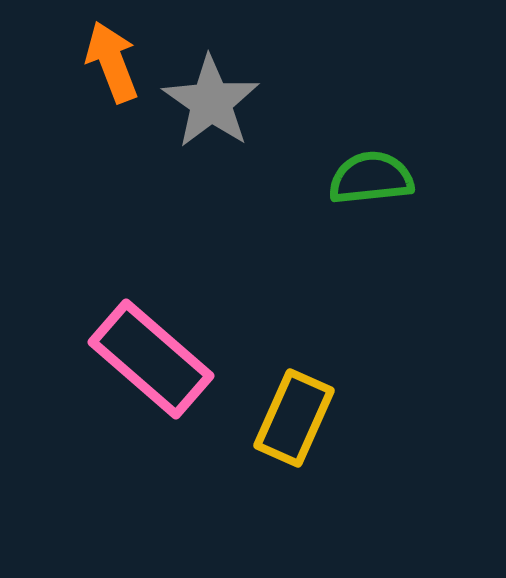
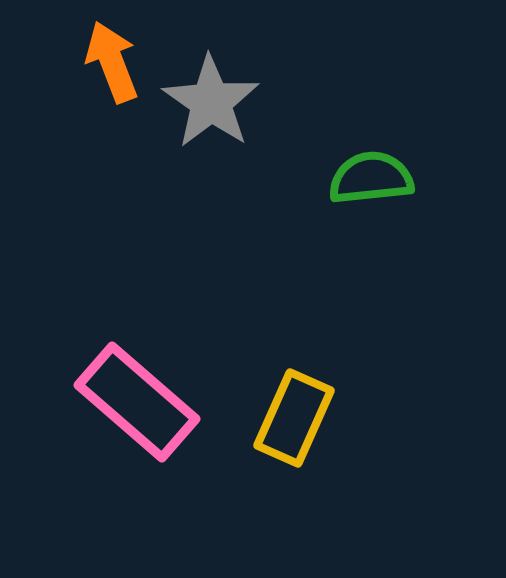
pink rectangle: moved 14 px left, 43 px down
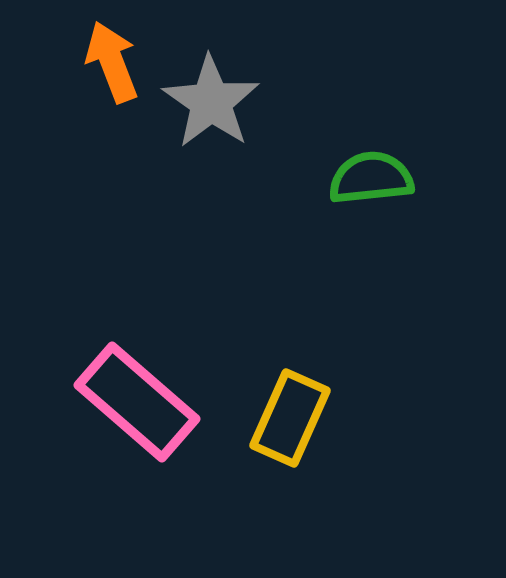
yellow rectangle: moved 4 px left
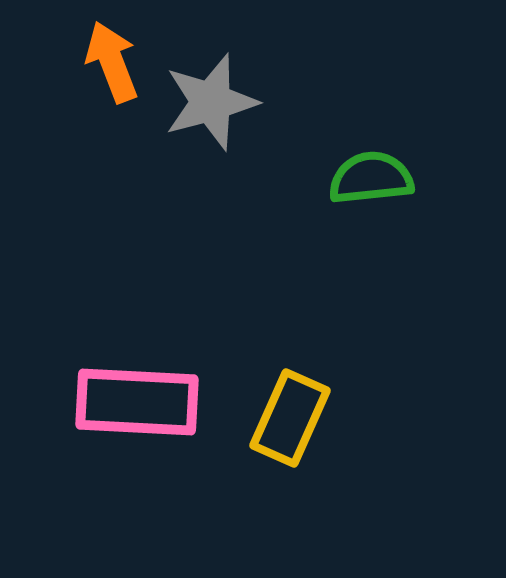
gray star: rotated 22 degrees clockwise
pink rectangle: rotated 38 degrees counterclockwise
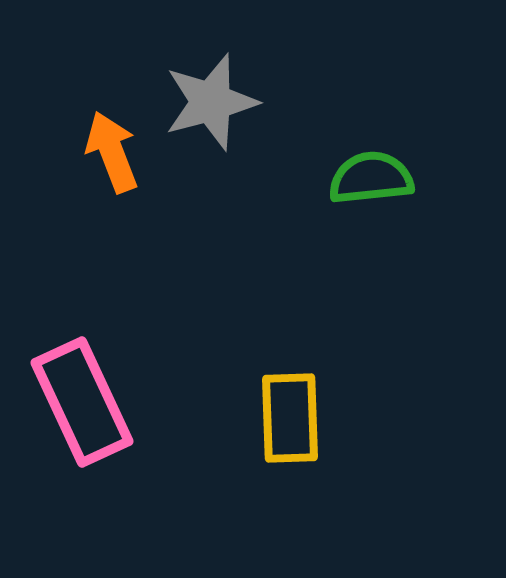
orange arrow: moved 90 px down
pink rectangle: moved 55 px left; rotated 62 degrees clockwise
yellow rectangle: rotated 26 degrees counterclockwise
